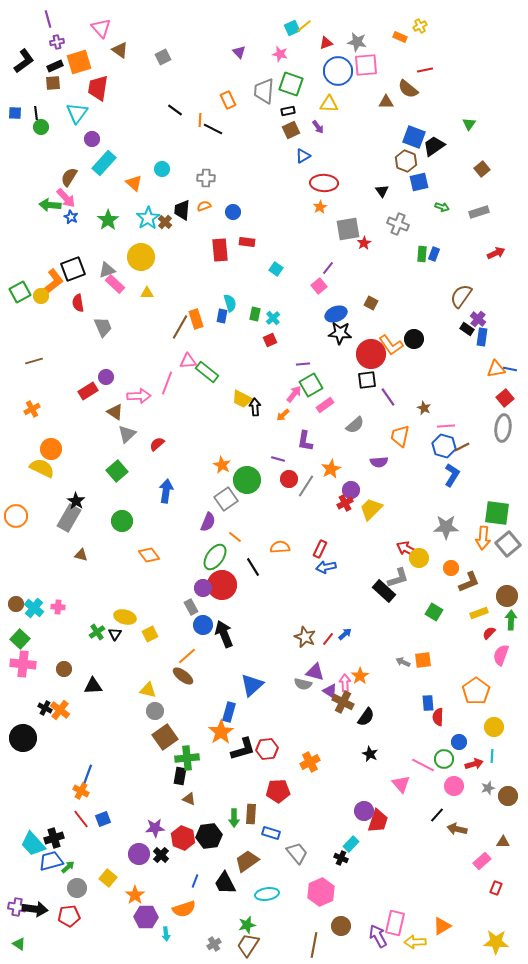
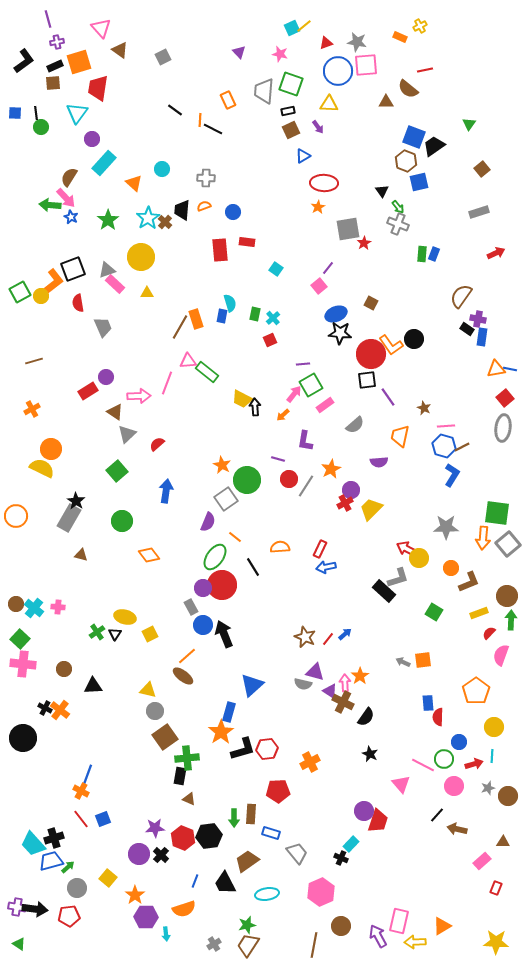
orange star at (320, 207): moved 2 px left
green arrow at (442, 207): moved 44 px left; rotated 32 degrees clockwise
purple cross at (478, 319): rotated 28 degrees counterclockwise
pink rectangle at (395, 923): moved 4 px right, 2 px up
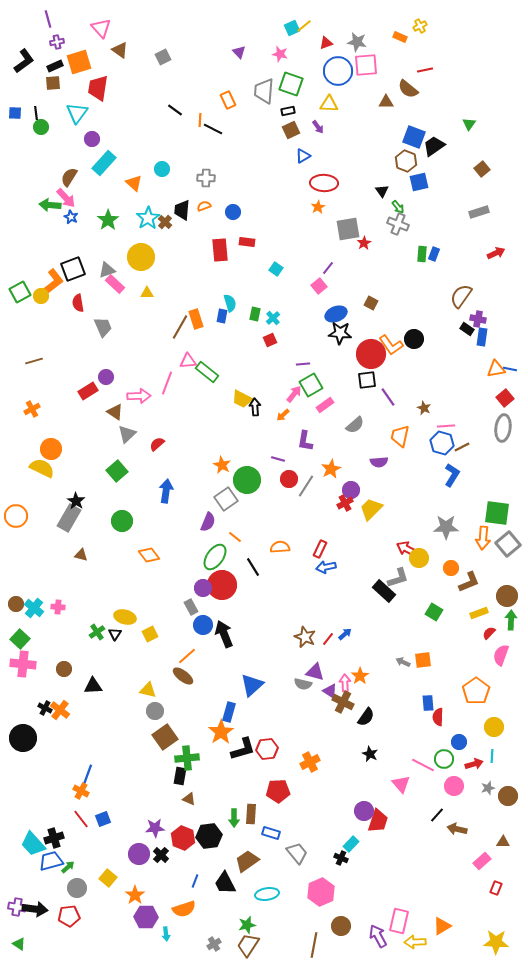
blue hexagon at (444, 446): moved 2 px left, 3 px up
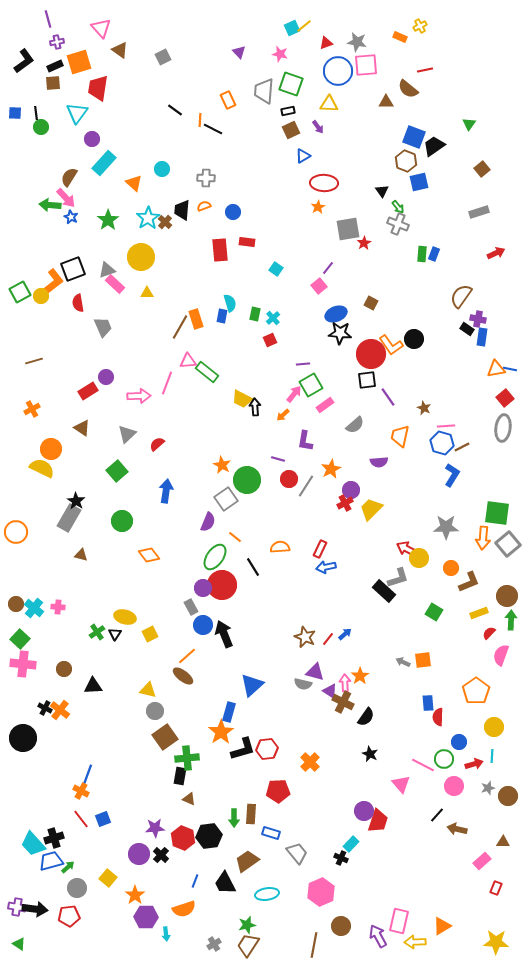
brown triangle at (115, 412): moved 33 px left, 16 px down
orange circle at (16, 516): moved 16 px down
orange cross at (310, 762): rotated 18 degrees counterclockwise
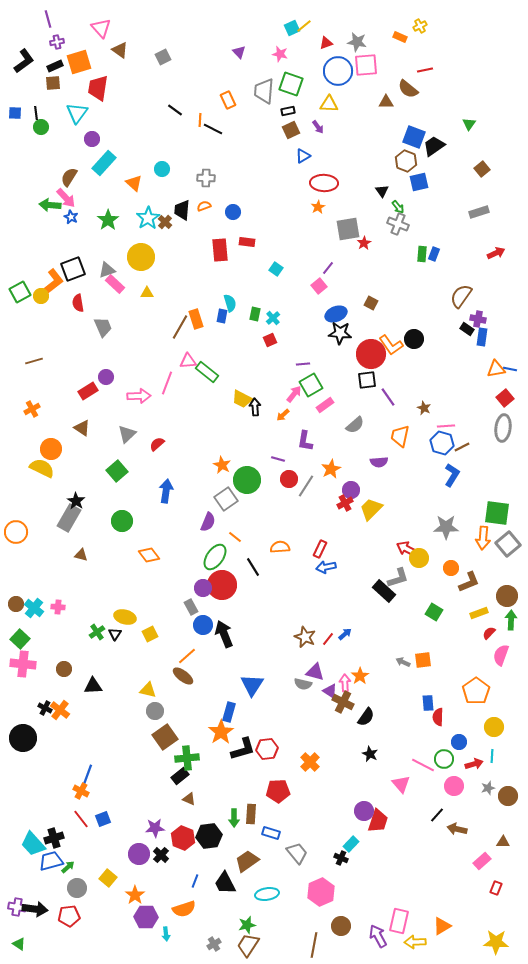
blue triangle at (252, 685): rotated 15 degrees counterclockwise
black rectangle at (180, 776): rotated 42 degrees clockwise
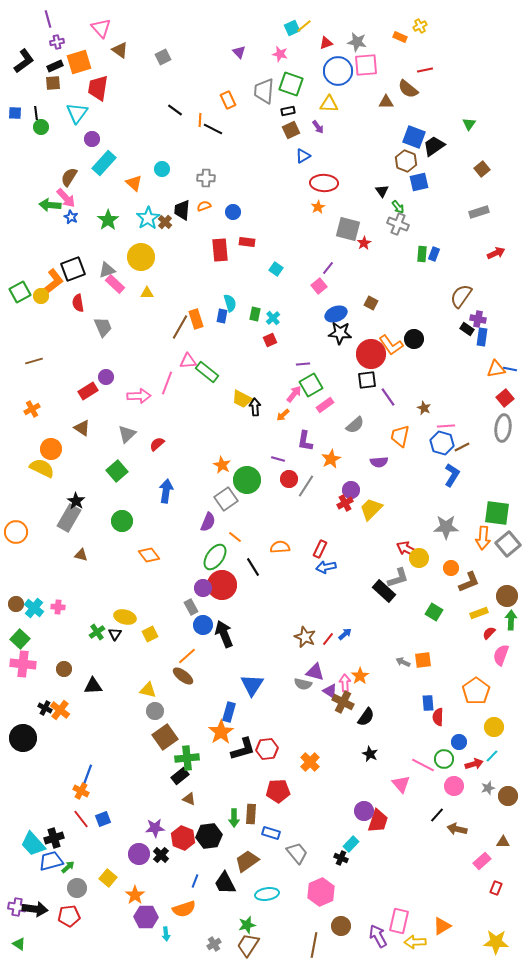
gray square at (348, 229): rotated 25 degrees clockwise
orange star at (331, 469): moved 10 px up
cyan line at (492, 756): rotated 40 degrees clockwise
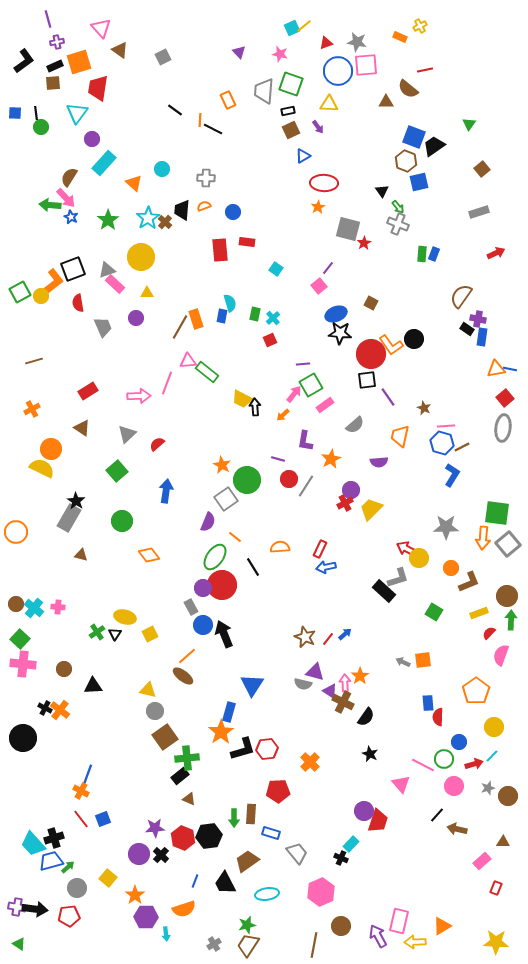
purple circle at (106, 377): moved 30 px right, 59 px up
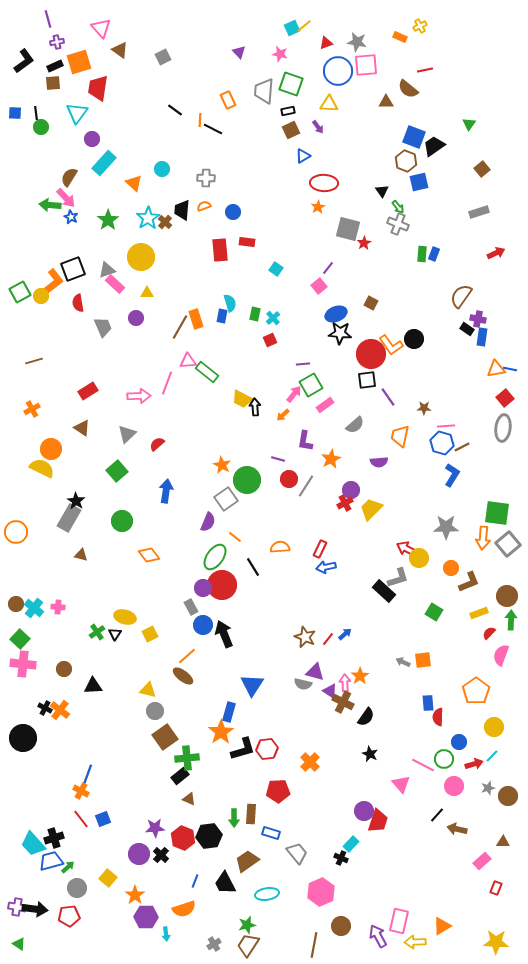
brown star at (424, 408): rotated 24 degrees counterclockwise
